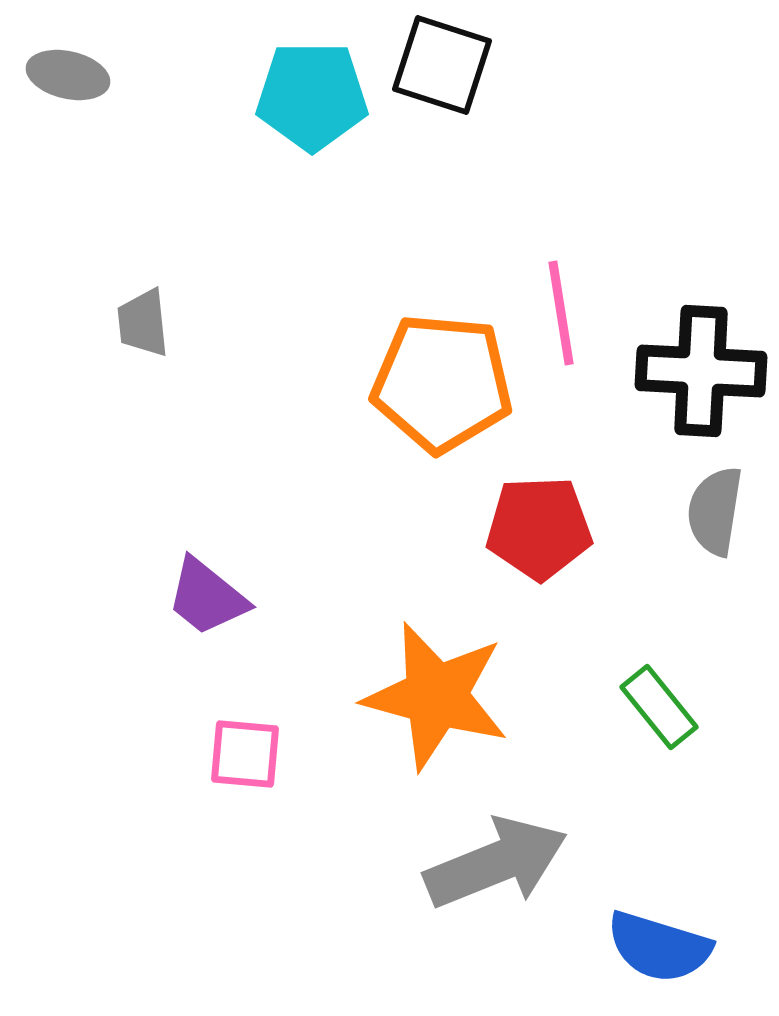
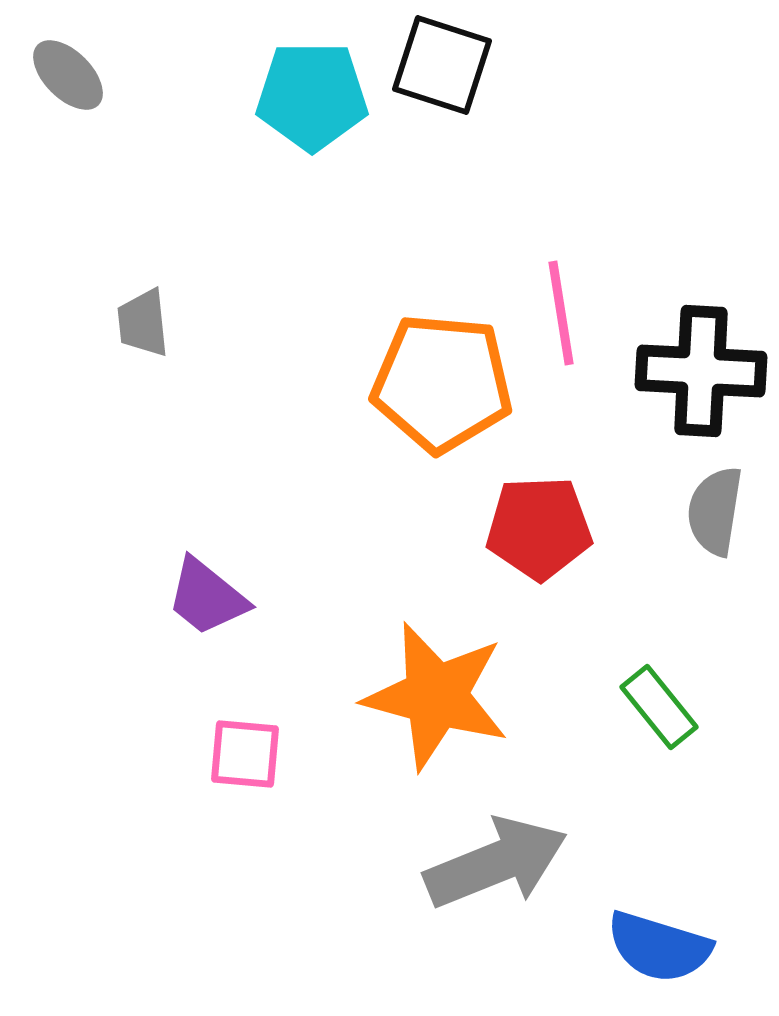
gray ellipse: rotated 32 degrees clockwise
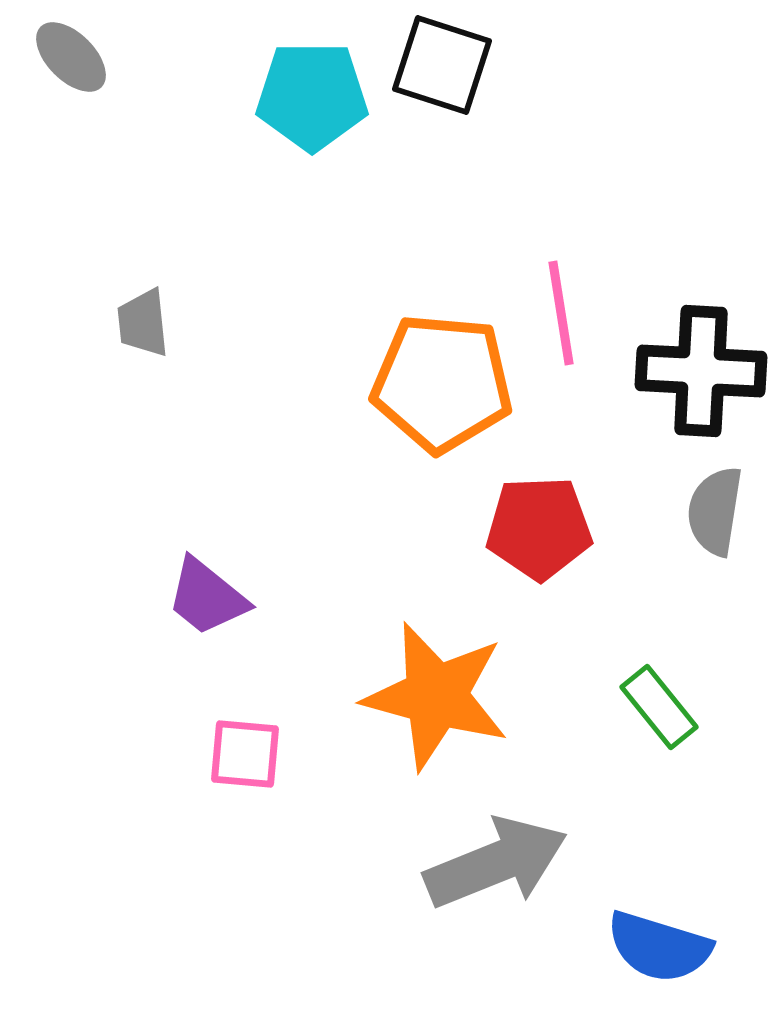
gray ellipse: moved 3 px right, 18 px up
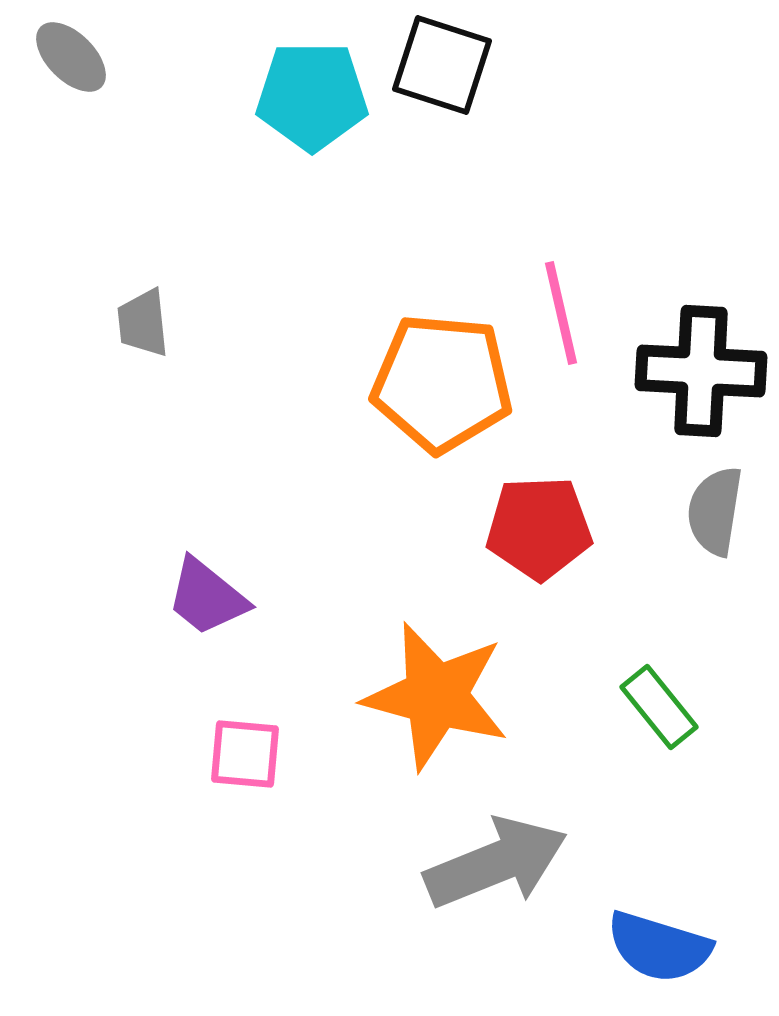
pink line: rotated 4 degrees counterclockwise
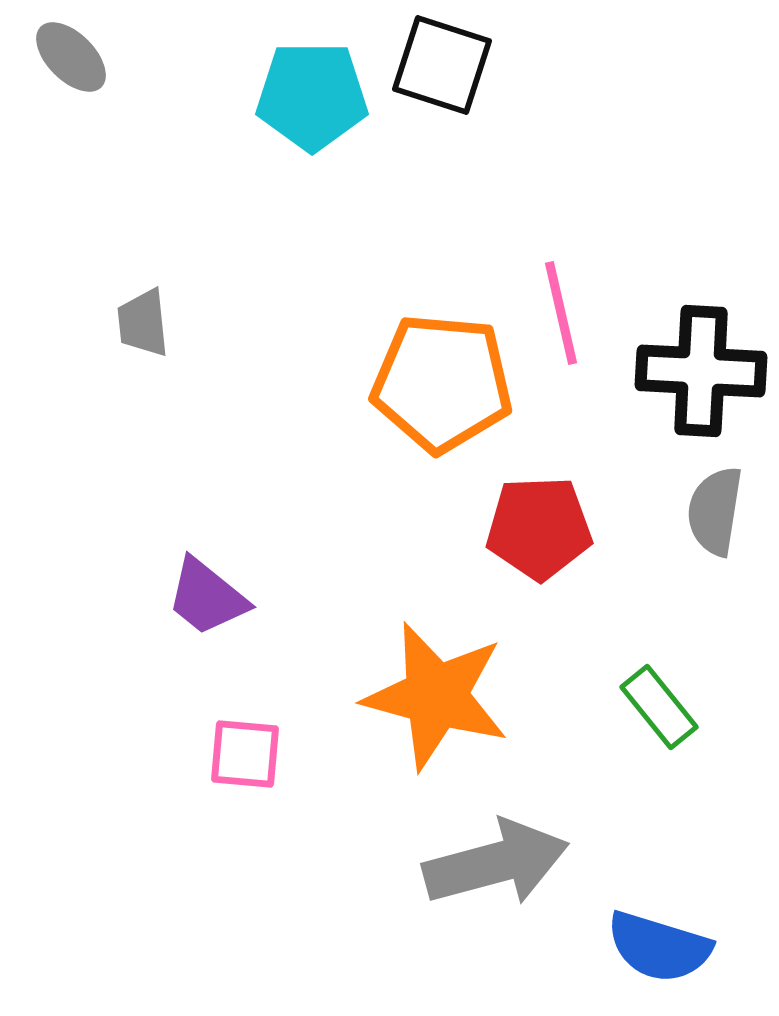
gray arrow: rotated 7 degrees clockwise
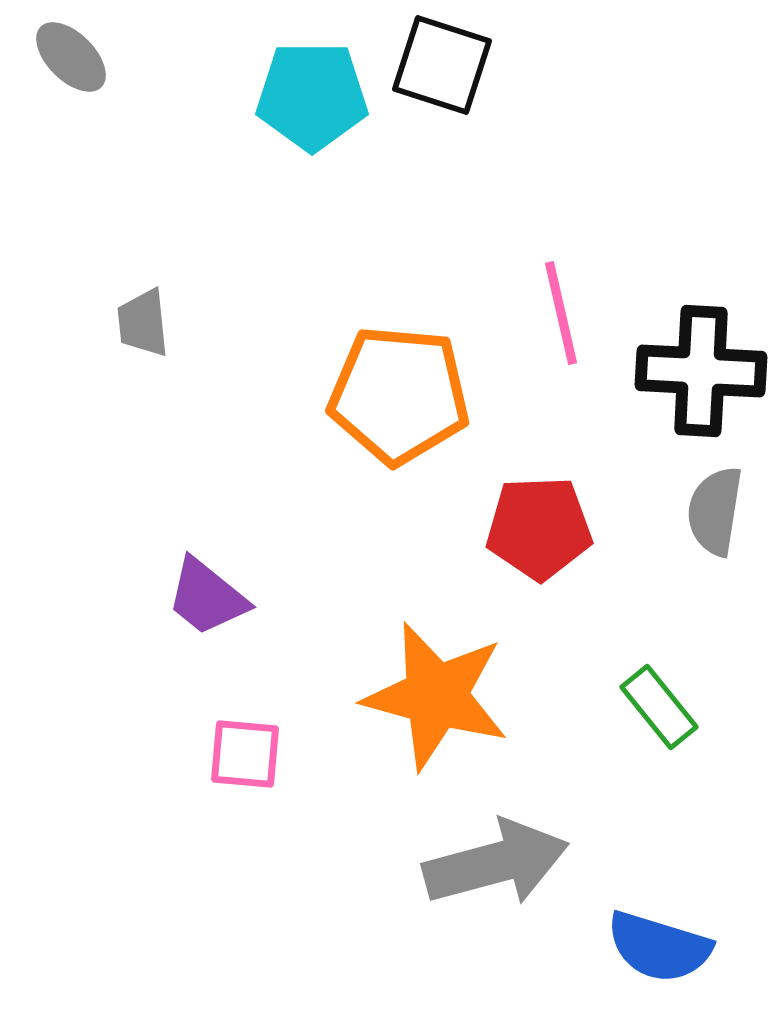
orange pentagon: moved 43 px left, 12 px down
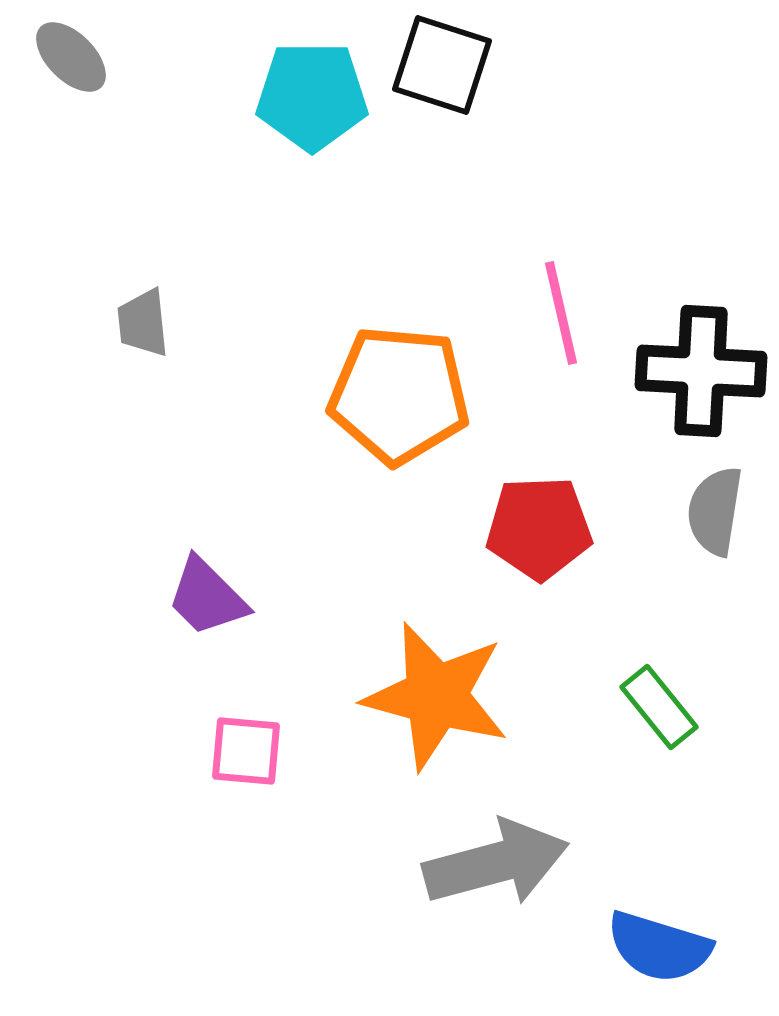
purple trapezoid: rotated 6 degrees clockwise
pink square: moved 1 px right, 3 px up
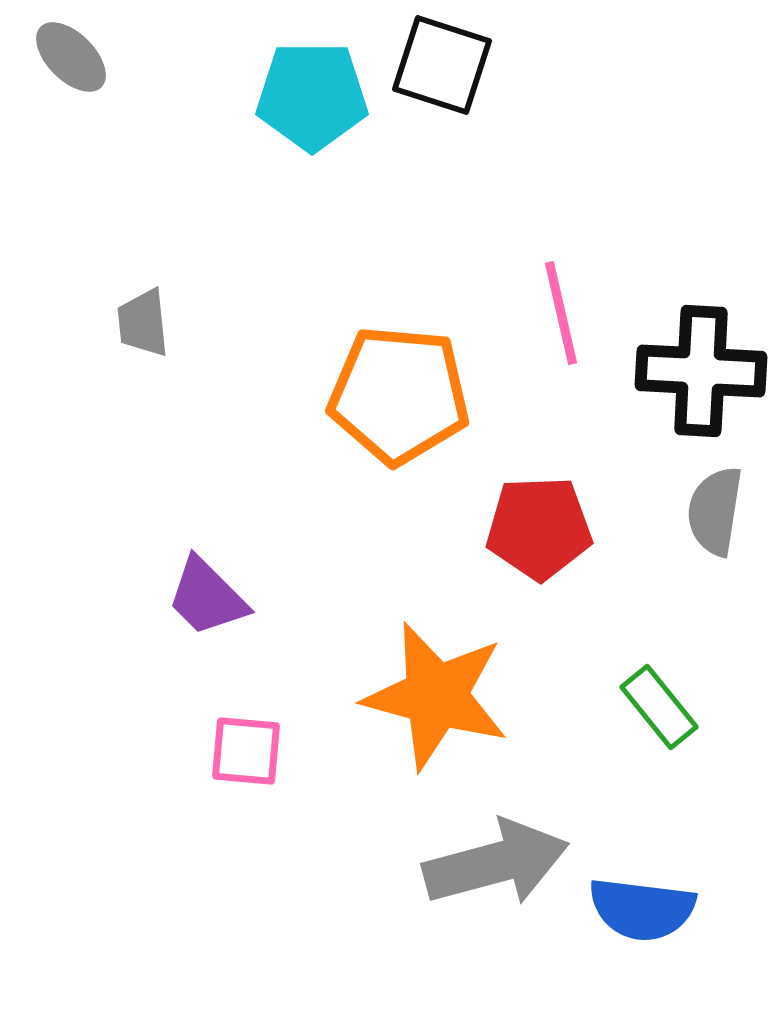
blue semicircle: moved 17 px left, 38 px up; rotated 10 degrees counterclockwise
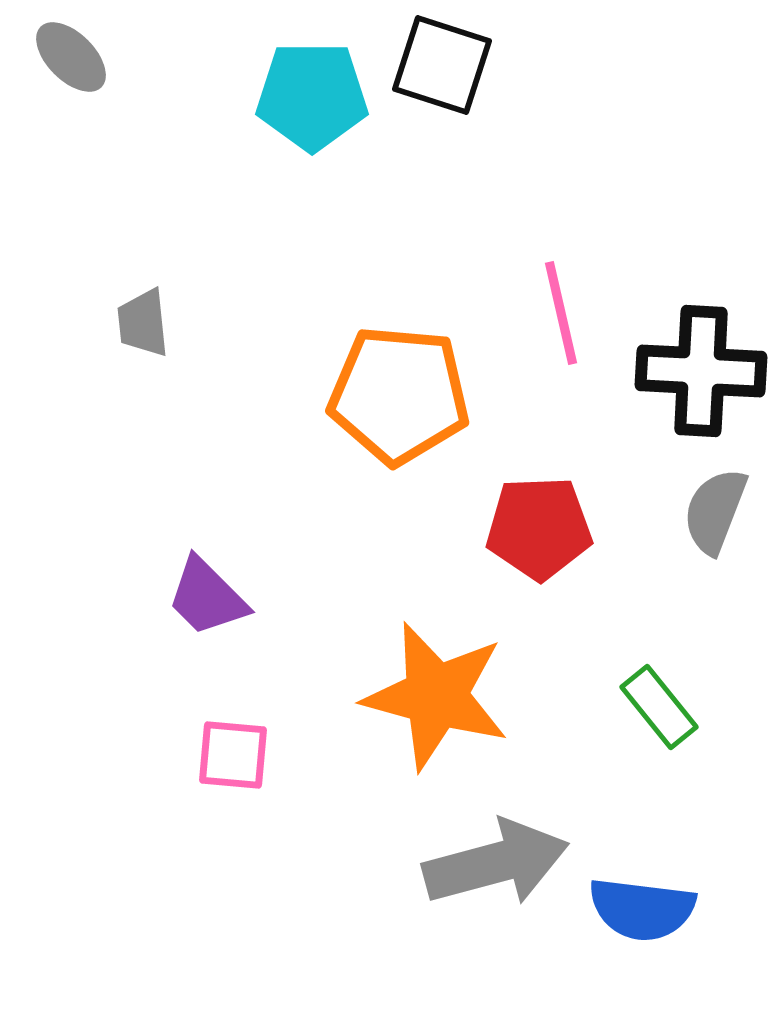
gray semicircle: rotated 12 degrees clockwise
pink square: moved 13 px left, 4 px down
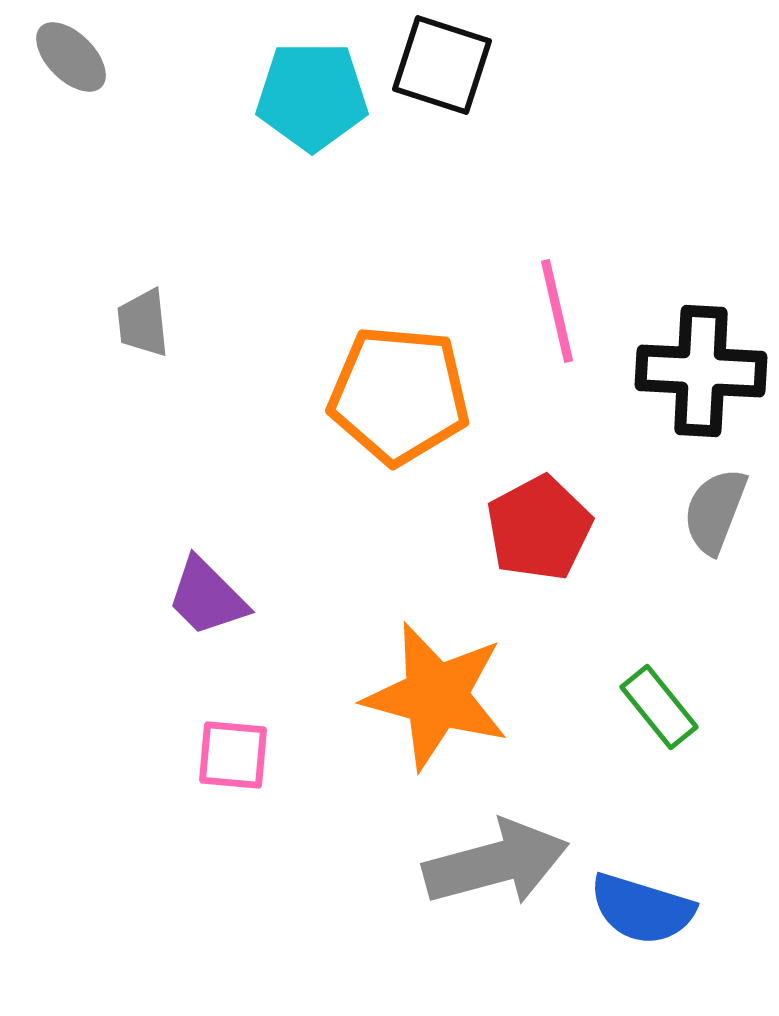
pink line: moved 4 px left, 2 px up
red pentagon: rotated 26 degrees counterclockwise
blue semicircle: rotated 10 degrees clockwise
